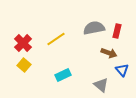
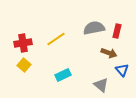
red cross: rotated 36 degrees clockwise
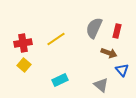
gray semicircle: rotated 55 degrees counterclockwise
cyan rectangle: moved 3 px left, 5 px down
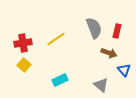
gray semicircle: rotated 135 degrees clockwise
blue triangle: moved 2 px right
